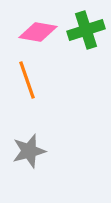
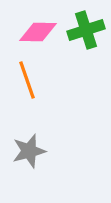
pink diamond: rotated 9 degrees counterclockwise
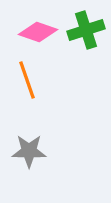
pink diamond: rotated 18 degrees clockwise
gray star: rotated 16 degrees clockwise
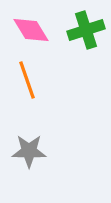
pink diamond: moved 7 px left, 2 px up; rotated 39 degrees clockwise
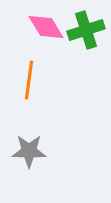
pink diamond: moved 15 px right, 3 px up
orange line: moved 2 px right; rotated 27 degrees clockwise
